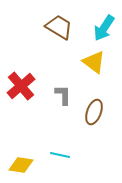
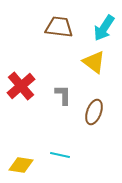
brown trapezoid: rotated 24 degrees counterclockwise
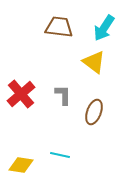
red cross: moved 8 px down
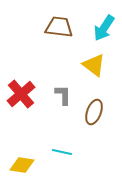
yellow triangle: moved 3 px down
cyan line: moved 2 px right, 3 px up
yellow diamond: moved 1 px right
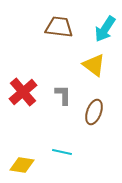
cyan arrow: moved 1 px right, 1 px down
red cross: moved 2 px right, 2 px up
